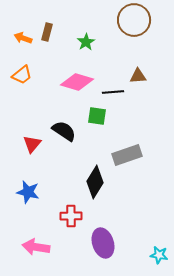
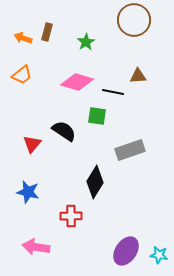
black line: rotated 15 degrees clockwise
gray rectangle: moved 3 px right, 5 px up
purple ellipse: moved 23 px right, 8 px down; rotated 52 degrees clockwise
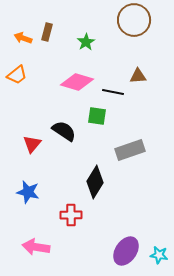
orange trapezoid: moved 5 px left
red cross: moved 1 px up
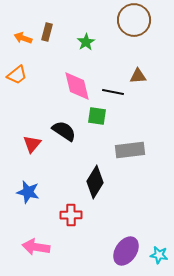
pink diamond: moved 4 px down; rotated 60 degrees clockwise
gray rectangle: rotated 12 degrees clockwise
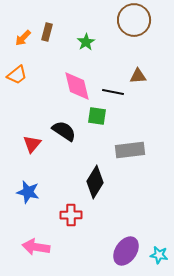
orange arrow: rotated 66 degrees counterclockwise
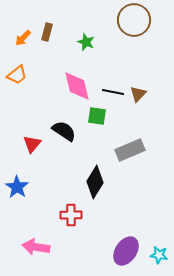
green star: rotated 18 degrees counterclockwise
brown triangle: moved 18 px down; rotated 42 degrees counterclockwise
gray rectangle: rotated 16 degrees counterclockwise
blue star: moved 11 px left, 5 px up; rotated 20 degrees clockwise
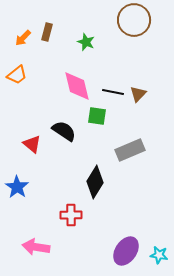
red triangle: rotated 30 degrees counterclockwise
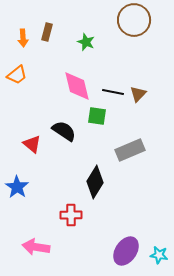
orange arrow: rotated 48 degrees counterclockwise
